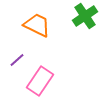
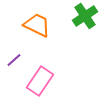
purple line: moved 3 px left
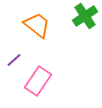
orange trapezoid: rotated 12 degrees clockwise
pink rectangle: moved 2 px left
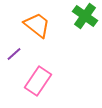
green cross: rotated 20 degrees counterclockwise
purple line: moved 6 px up
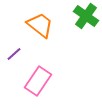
green cross: moved 1 px right
orange trapezoid: moved 3 px right
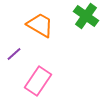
orange trapezoid: rotated 8 degrees counterclockwise
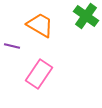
purple line: moved 2 px left, 8 px up; rotated 56 degrees clockwise
pink rectangle: moved 1 px right, 7 px up
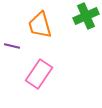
green cross: rotated 30 degrees clockwise
orange trapezoid: rotated 136 degrees counterclockwise
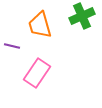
green cross: moved 4 px left
pink rectangle: moved 2 px left, 1 px up
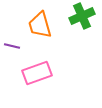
pink rectangle: rotated 36 degrees clockwise
